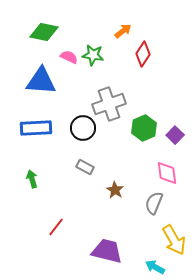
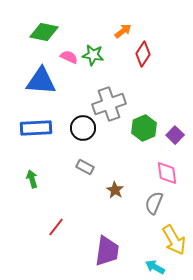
purple trapezoid: rotated 84 degrees clockwise
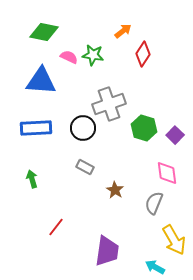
green hexagon: rotated 20 degrees counterclockwise
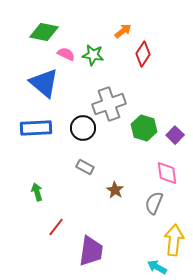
pink semicircle: moved 3 px left, 3 px up
blue triangle: moved 3 px right, 2 px down; rotated 36 degrees clockwise
green arrow: moved 5 px right, 13 px down
yellow arrow: rotated 144 degrees counterclockwise
purple trapezoid: moved 16 px left
cyan arrow: moved 2 px right
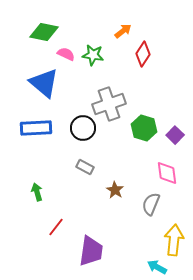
gray semicircle: moved 3 px left, 1 px down
